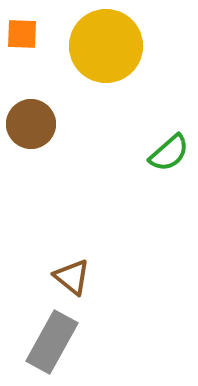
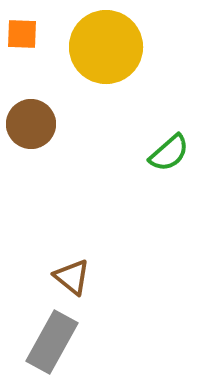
yellow circle: moved 1 px down
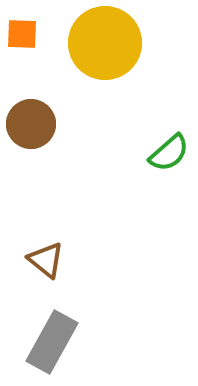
yellow circle: moved 1 px left, 4 px up
brown triangle: moved 26 px left, 17 px up
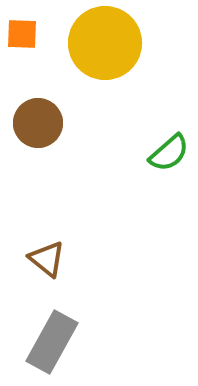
brown circle: moved 7 px right, 1 px up
brown triangle: moved 1 px right, 1 px up
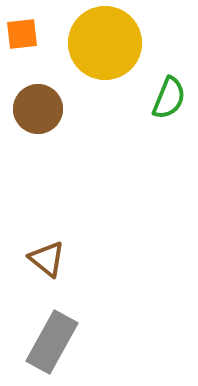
orange square: rotated 8 degrees counterclockwise
brown circle: moved 14 px up
green semicircle: moved 55 px up; rotated 27 degrees counterclockwise
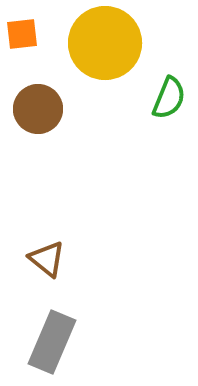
gray rectangle: rotated 6 degrees counterclockwise
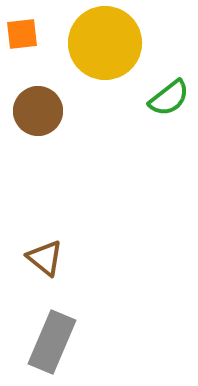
green semicircle: rotated 30 degrees clockwise
brown circle: moved 2 px down
brown triangle: moved 2 px left, 1 px up
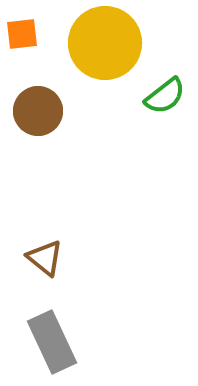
green semicircle: moved 4 px left, 2 px up
gray rectangle: rotated 48 degrees counterclockwise
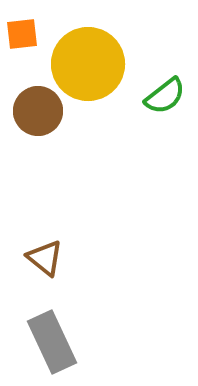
yellow circle: moved 17 px left, 21 px down
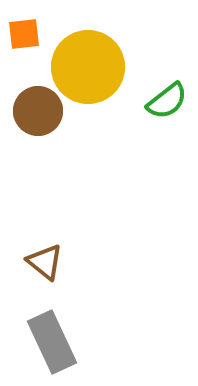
orange square: moved 2 px right
yellow circle: moved 3 px down
green semicircle: moved 2 px right, 5 px down
brown triangle: moved 4 px down
